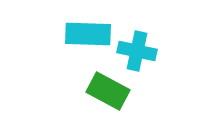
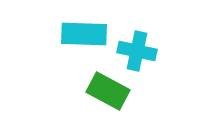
cyan rectangle: moved 4 px left
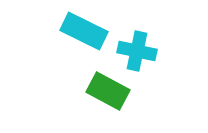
cyan rectangle: moved 3 px up; rotated 24 degrees clockwise
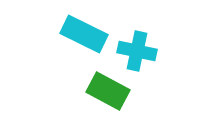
cyan rectangle: moved 3 px down
